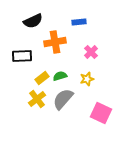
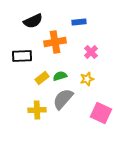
yellow cross: moved 11 px down; rotated 36 degrees clockwise
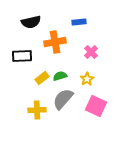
black semicircle: moved 2 px left, 1 px down; rotated 12 degrees clockwise
yellow star: rotated 16 degrees counterclockwise
pink square: moved 5 px left, 7 px up
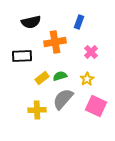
blue rectangle: rotated 64 degrees counterclockwise
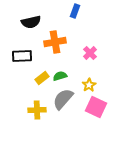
blue rectangle: moved 4 px left, 11 px up
pink cross: moved 1 px left, 1 px down
yellow star: moved 2 px right, 6 px down
pink square: moved 1 px down
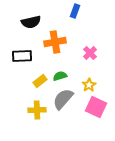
yellow rectangle: moved 2 px left, 3 px down
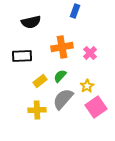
orange cross: moved 7 px right, 5 px down
green semicircle: rotated 32 degrees counterclockwise
yellow star: moved 2 px left, 1 px down
pink square: rotated 30 degrees clockwise
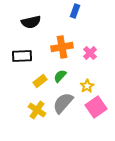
gray semicircle: moved 4 px down
yellow cross: rotated 36 degrees clockwise
